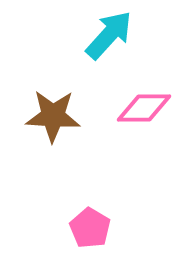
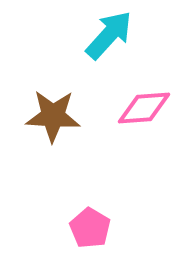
pink diamond: rotated 4 degrees counterclockwise
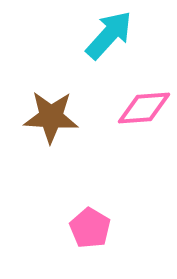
brown star: moved 2 px left, 1 px down
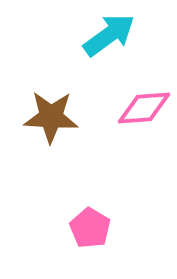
cyan arrow: rotated 12 degrees clockwise
